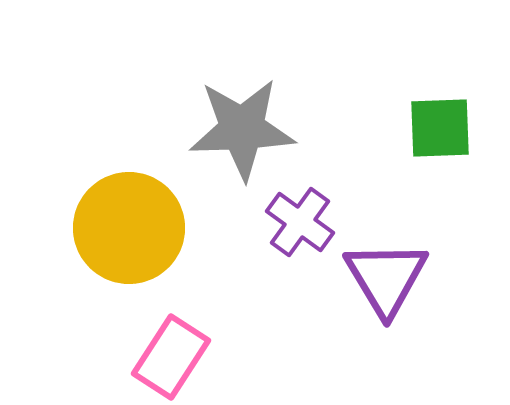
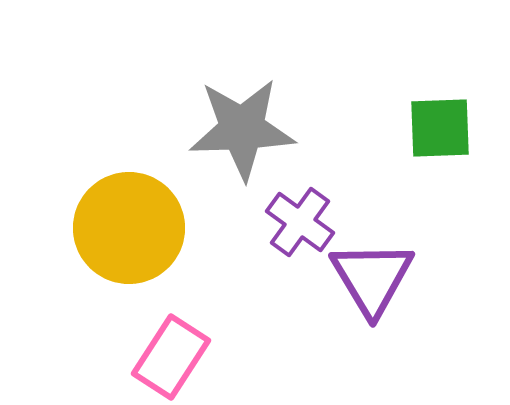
purple triangle: moved 14 px left
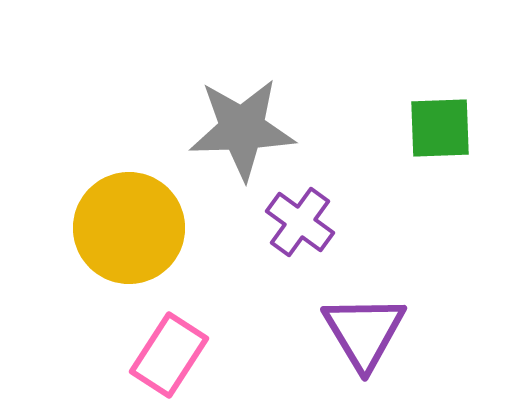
purple triangle: moved 8 px left, 54 px down
pink rectangle: moved 2 px left, 2 px up
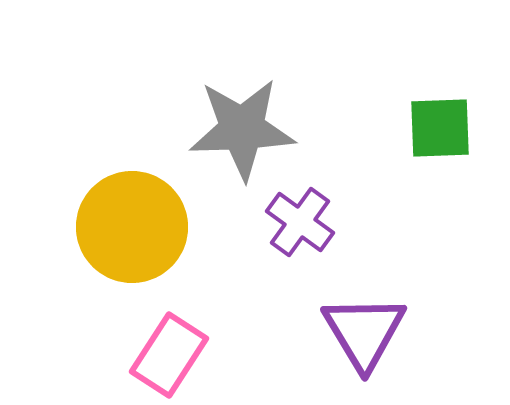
yellow circle: moved 3 px right, 1 px up
